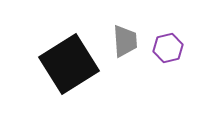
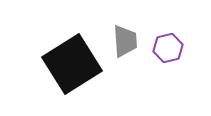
black square: moved 3 px right
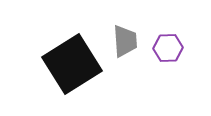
purple hexagon: rotated 12 degrees clockwise
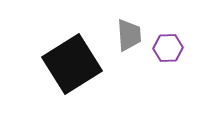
gray trapezoid: moved 4 px right, 6 px up
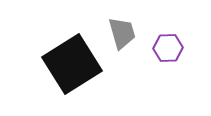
gray trapezoid: moved 7 px left, 2 px up; rotated 12 degrees counterclockwise
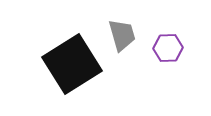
gray trapezoid: moved 2 px down
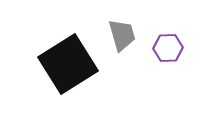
black square: moved 4 px left
